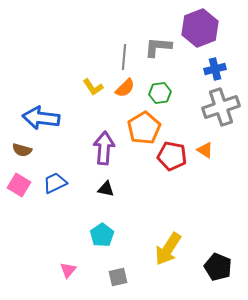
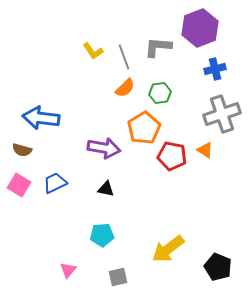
gray line: rotated 25 degrees counterclockwise
yellow L-shape: moved 36 px up
gray cross: moved 1 px right, 7 px down
purple arrow: rotated 96 degrees clockwise
cyan pentagon: rotated 30 degrees clockwise
yellow arrow: rotated 20 degrees clockwise
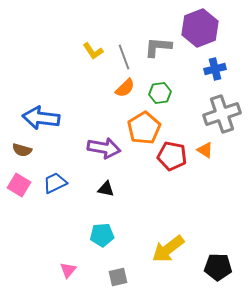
black pentagon: rotated 20 degrees counterclockwise
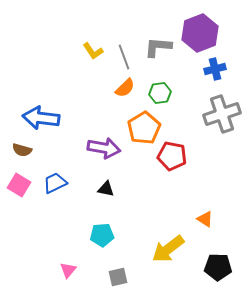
purple hexagon: moved 5 px down
orange triangle: moved 69 px down
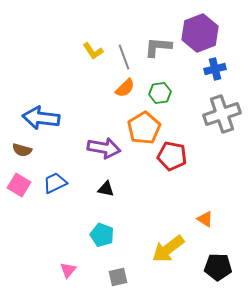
cyan pentagon: rotated 25 degrees clockwise
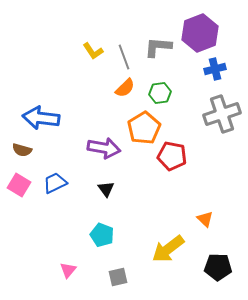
black triangle: rotated 42 degrees clockwise
orange triangle: rotated 12 degrees clockwise
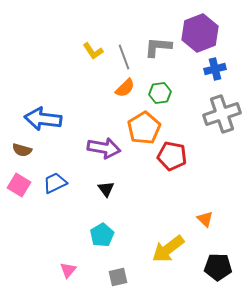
blue arrow: moved 2 px right, 1 px down
cyan pentagon: rotated 20 degrees clockwise
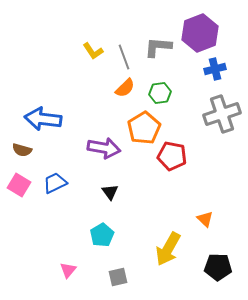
black triangle: moved 4 px right, 3 px down
yellow arrow: rotated 24 degrees counterclockwise
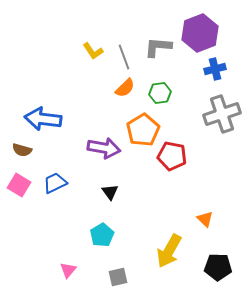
orange pentagon: moved 1 px left, 2 px down
yellow arrow: moved 1 px right, 2 px down
